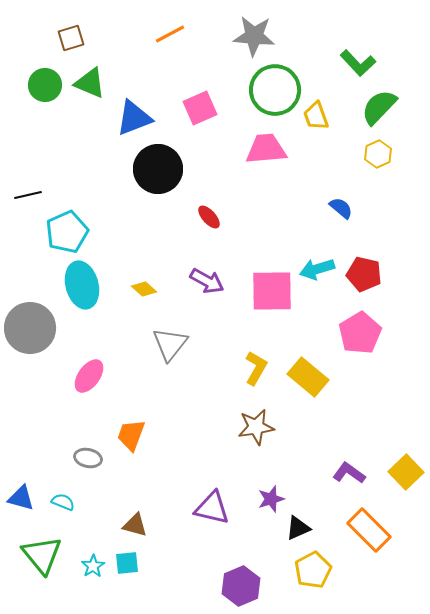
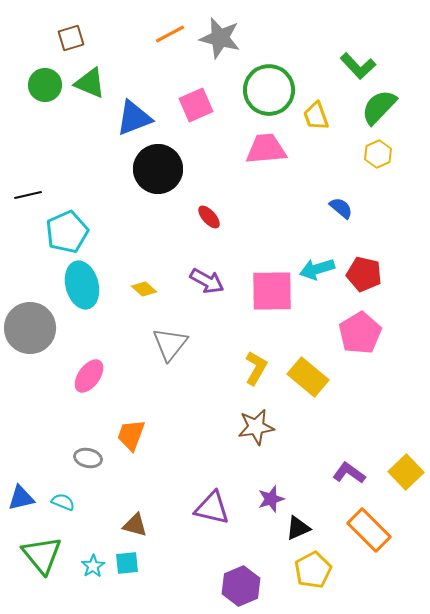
gray star at (254, 36): moved 34 px left, 2 px down; rotated 9 degrees clockwise
green L-shape at (358, 63): moved 3 px down
green circle at (275, 90): moved 6 px left
pink square at (200, 108): moved 4 px left, 3 px up
blue triangle at (21, 498): rotated 28 degrees counterclockwise
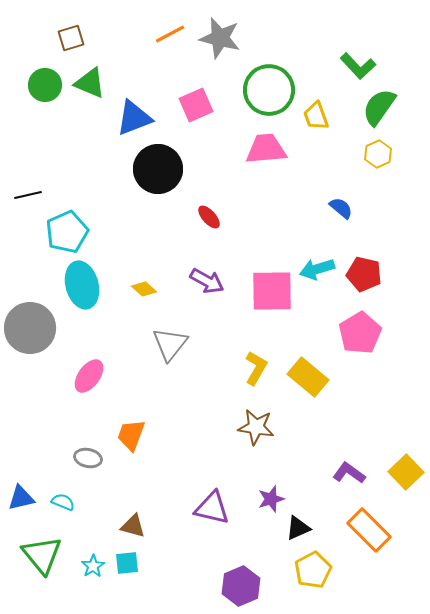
green semicircle at (379, 107): rotated 9 degrees counterclockwise
brown star at (256, 427): rotated 18 degrees clockwise
brown triangle at (135, 525): moved 2 px left, 1 px down
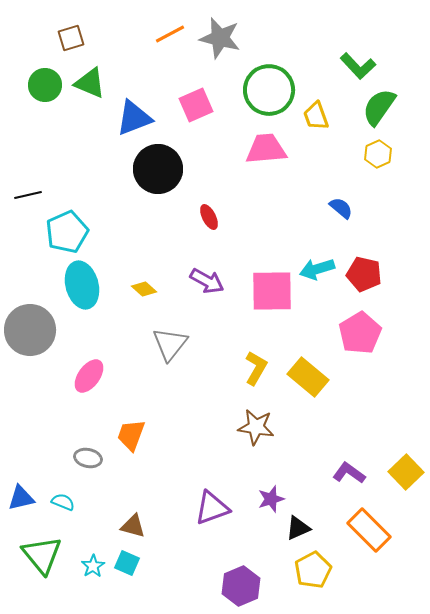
red ellipse at (209, 217): rotated 15 degrees clockwise
gray circle at (30, 328): moved 2 px down
purple triangle at (212, 508): rotated 33 degrees counterclockwise
cyan square at (127, 563): rotated 30 degrees clockwise
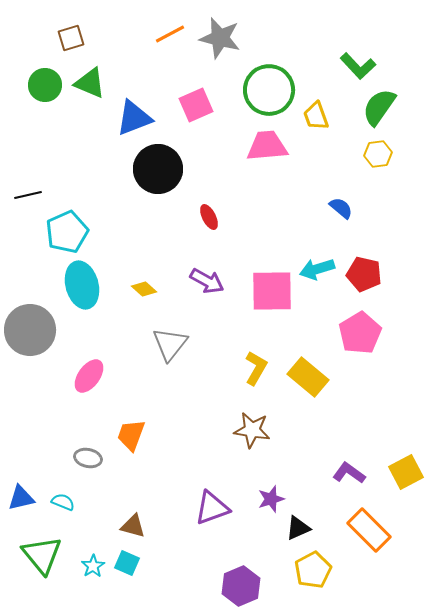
pink trapezoid at (266, 149): moved 1 px right, 3 px up
yellow hexagon at (378, 154): rotated 16 degrees clockwise
brown star at (256, 427): moved 4 px left, 3 px down
yellow square at (406, 472): rotated 16 degrees clockwise
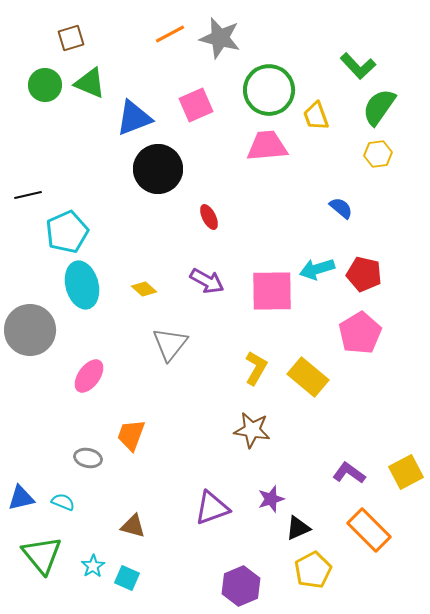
cyan square at (127, 563): moved 15 px down
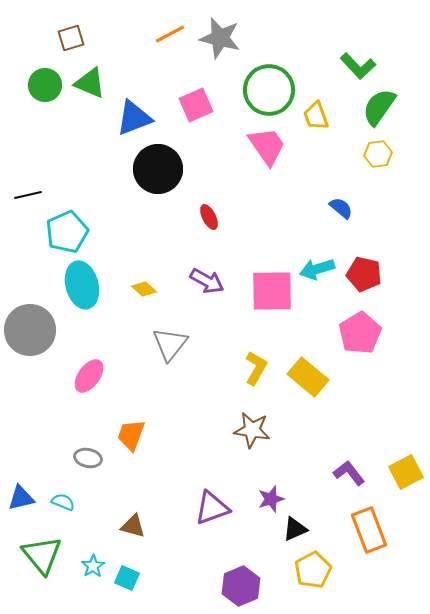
pink trapezoid at (267, 146): rotated 60 degrees clockwise
purple L-shape at (349, 473): rotated 16 degrees clockwise
black triangle at (298, 528): moved 3 px left, 1 px down
orange rectangle at (369, 530): rotated 24 degrees clockwise
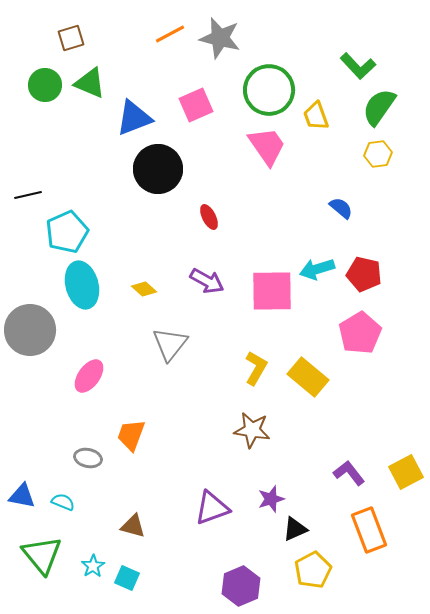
blue triangle at (21, 498): moved 1 px right, 2 px up; rotated 24 degrees clockwise
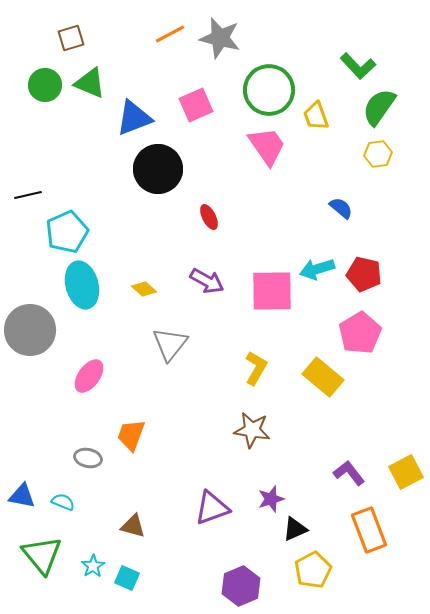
yellow rectangle at (308, 377): moved 15 px right
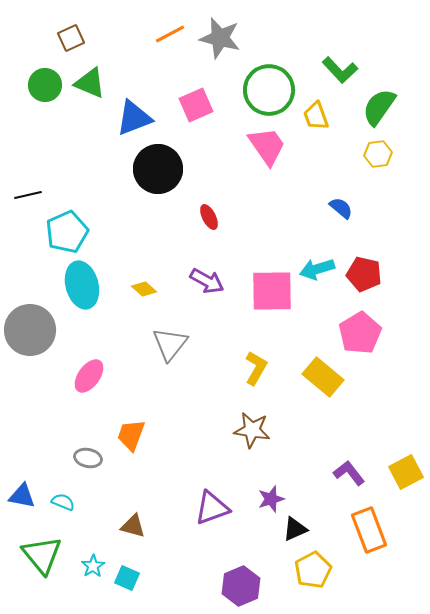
brown square at (71, 38): rotated 8 degrees counterclockwise
green L-shape at (358, 66): moved 18 px left, 4 px down
